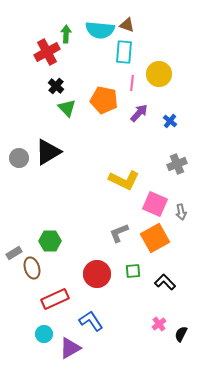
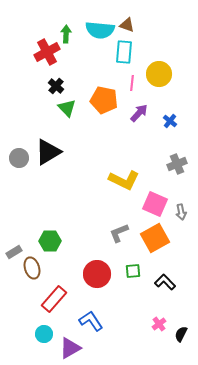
gray rectangle: moved 1 px up
red rectangle: moved 1 px left; rotated 24 degrees counterclockwise
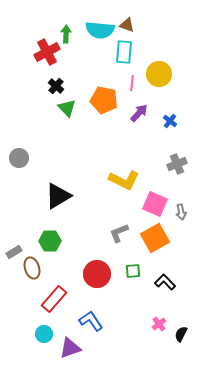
black triangle: moved 10 px right, 44 px down
purple triangle: rotated 10 degrees clockwise
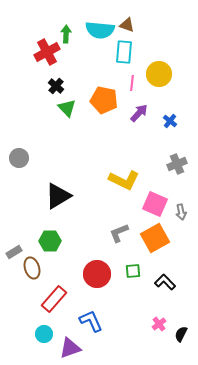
blue L-shape: rotated 10 degrees clockwise
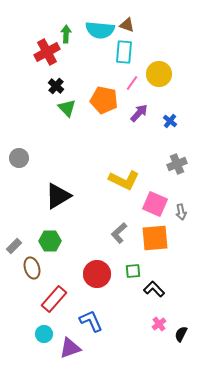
pink line: rotated 28 degrees clockwise
gray L-shape: rotated 20 degrees counterclockwise
orange square: rotated 24 degrees clockwise
gray rectangle: moved 6 px up; rotated 14 degrees counterclockwise
black L-shape: moved 11 px left, 7 px down
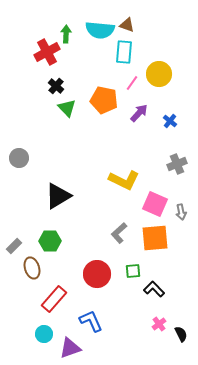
black semicircle: rotated 126 degrees clockwise
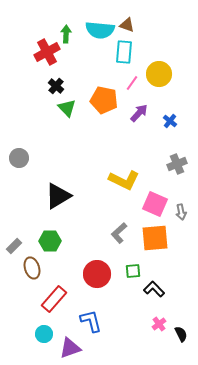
blue L-shape: rotated 10 degrees clockwise
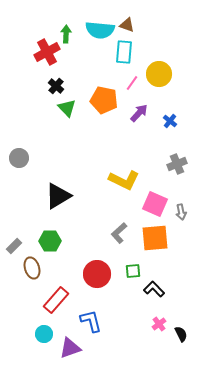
red rectangle: moved 2 px right, 1 px down
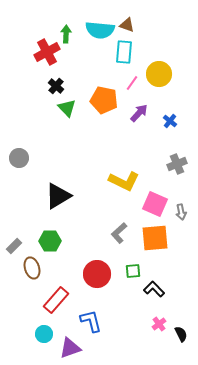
yellow L-shape: moved 1 px down
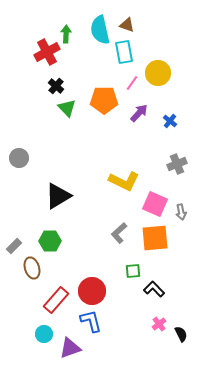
cyan semicircle: rotated 72 degrees clockwise
cyan rectangle: rotated 15 degrees counterclockwise
yellow circle: moved 1 px left, 1 px up
orange pentagon: rotated 12 degrees counterclockwise
red circle: moved 5 px left, 17 px down
